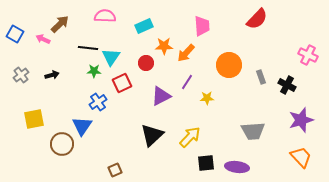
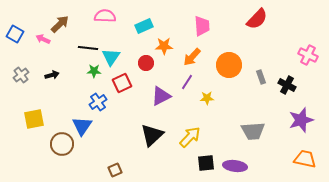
orange arrow: moved 6 px right, 4 px down
orange trapezoid: moved 4 px right, 2 px down; rotated 35 degrees counterclockwise
purple ellipse: moved 2 px left, 1 px up
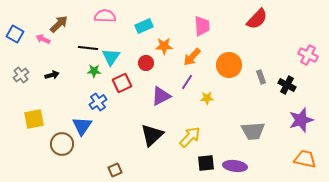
brown arrow: moved 1 px left
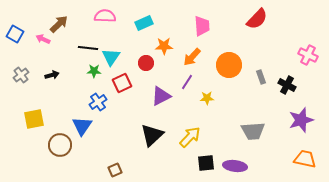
cyan rectangle: moved 3 px up
brown circle: moved 2 px left, 1 px down
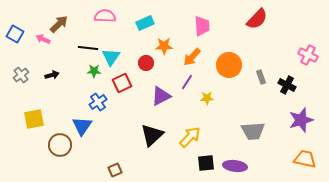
cyan rectangle: moved 1 px right
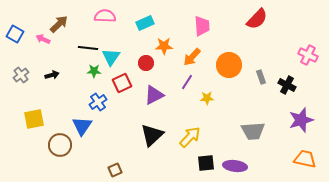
purple triangle: moved 7 px left, 1 px up
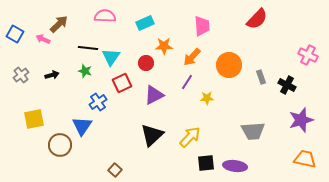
green star: moved 9 px left; rotated 16 degrees clockwise
brown square: rotated 24 degrees counterclockwise
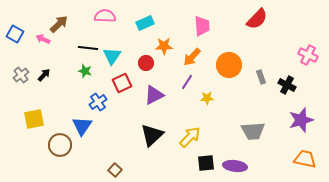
cyan triangle: moved 1 px right, 1 px up
black arrow: moved 8 px left; rotated 32 degrees counterclockwise
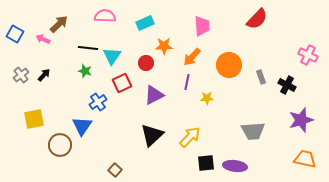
purple line: rotated 21 degrees counterclockwise
